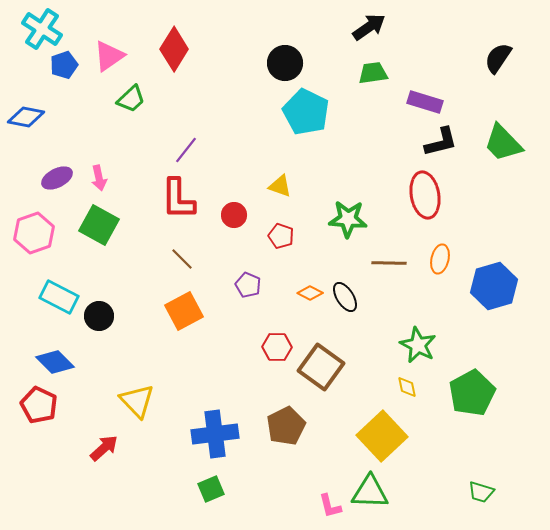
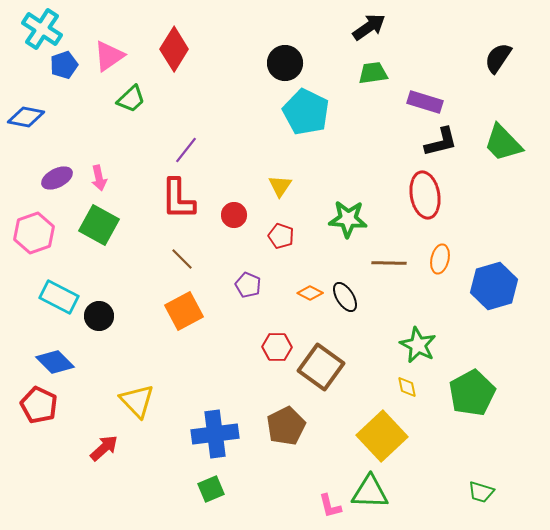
yellow triangle at (280, 186): rotated 45 degrees clockwise
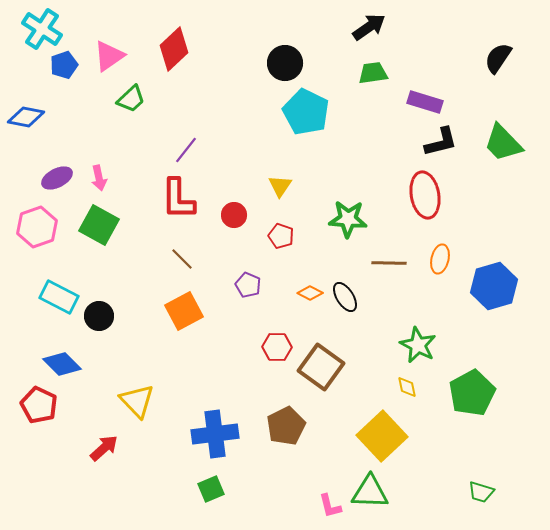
red diamond at (174, 49): rotated 15 degrees clockwise
pink hexagon at (34, 233): moved 3 px right, 6 px up
blue diamond at (55, 362): moved 7 px right, 2 px down
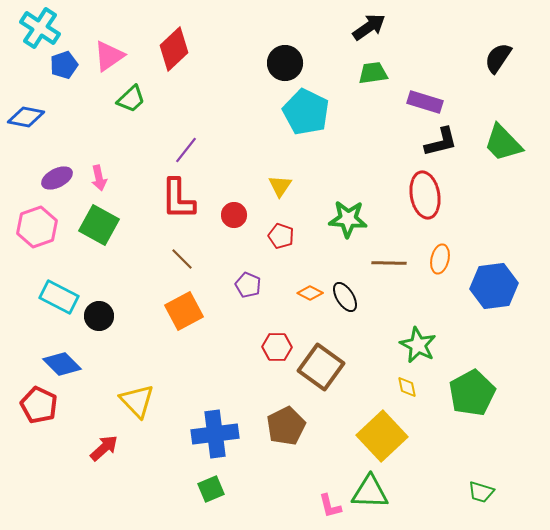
cyan cross at (42, 29): moved 2 px left, 1 px up
blue hexagon at (494, 286): rotated 9 degrees clockwise
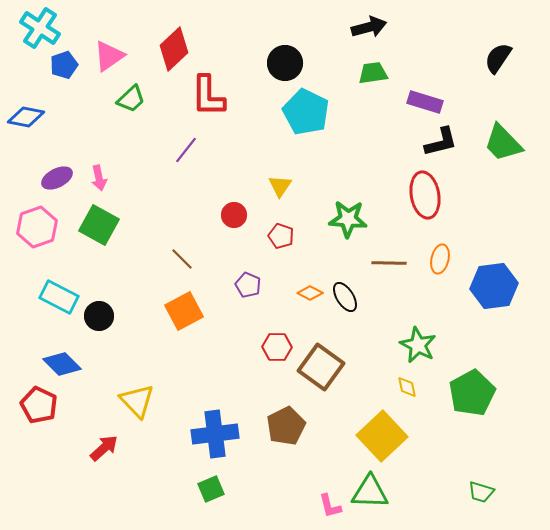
black arrow at (369, 27): rotated 20 degrees clockwise
red L-shape at (178, 199): moved 30 px right, 103 px up
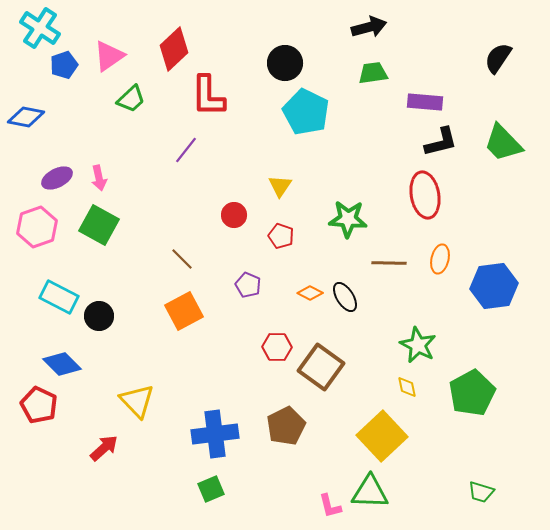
purple rectangle at (425, 102): rotated 12 degrees counterclockwise
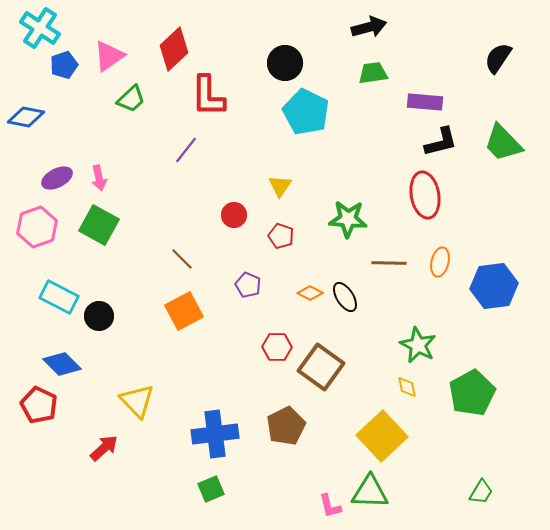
orange ellipse at (440, 259): moved 3 px down
green trapezoid at (481, 492): rotated 76 degrees counterclockwise
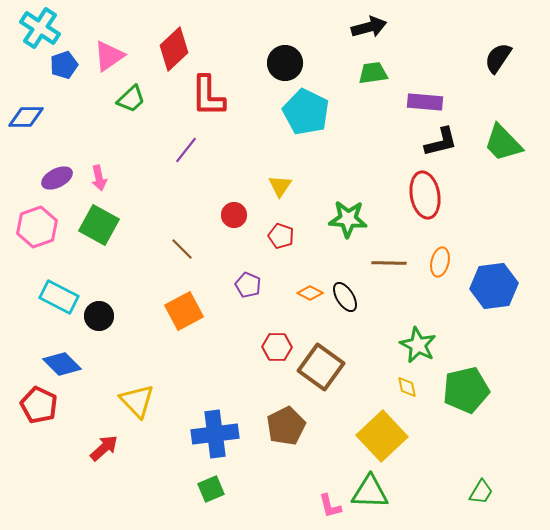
blue diamond at (26, 117): rotated 12 degrees counterclockwise
brown line at (182, 259): moved 10 px up
green pentagon at (472, 393): moved 6 px left, 3 px up; rotated 15 degrees clockwise
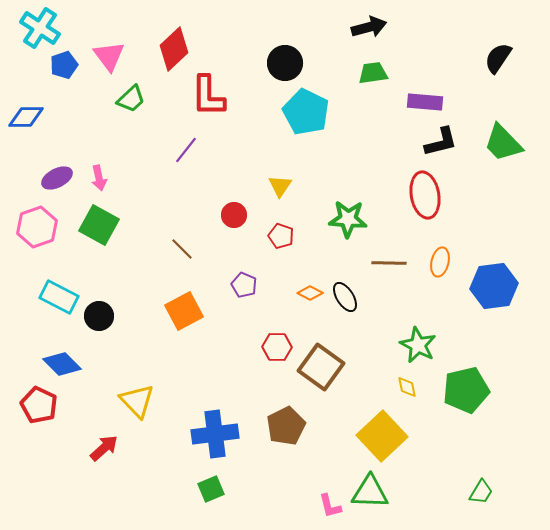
pink triangle at (109, 56): rotated 32 degrees counterclockwise
purple pentagon at (248, 285): moved 4 px left
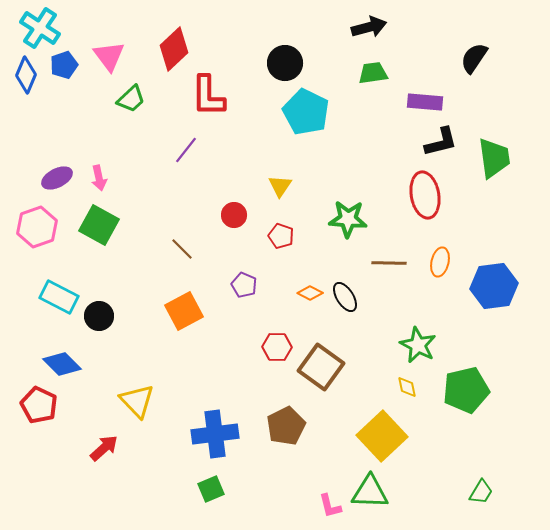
black semicircle at (498, 58): moved 24 px left
blue diamond at (26, 117): moved 42 px up; rotated 66 degrees counterclockwise
green trapezoid at (503, 143): moved 9 px left, 15 px down; rotated 144 degrees counterclockwise
